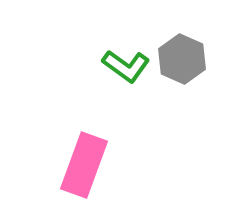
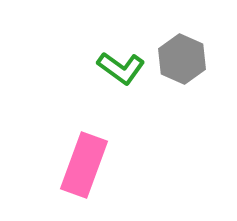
green L-shape: moved 5 px left, 2 px down
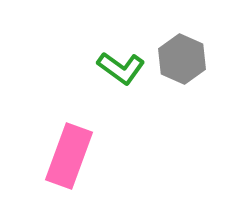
pink rectangle: moved 15 px left, 9 px up
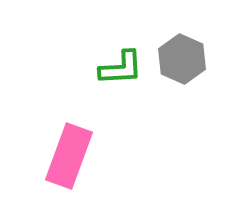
green L-shape: rotated 39 degrees counterclockwise
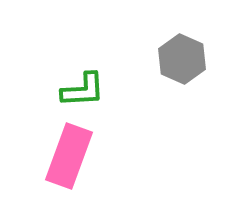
green L-shape: moved 38 px left, 22 px down
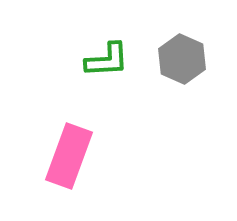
green L-shape: moved 24 px right, 30 px up
